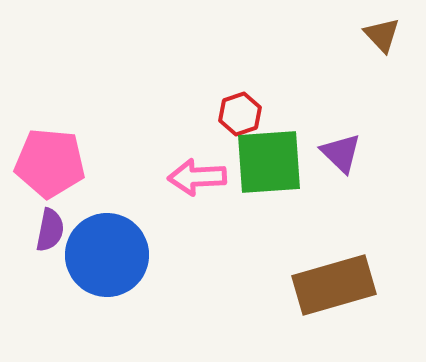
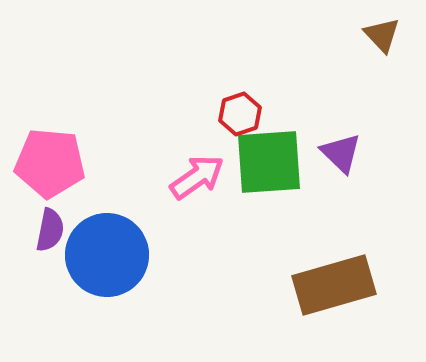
pink arrow: rotated 148 degrees clockwise
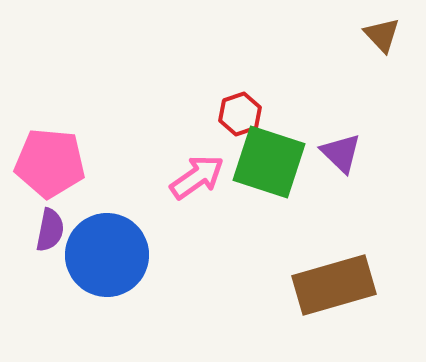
green square: rotated 22 degrees clockwise
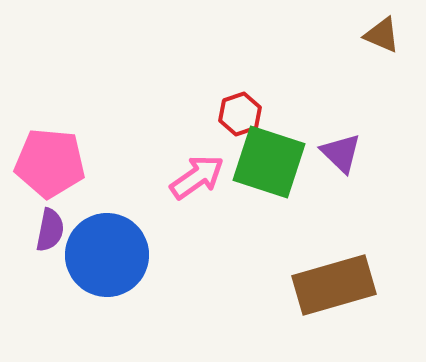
brown triangle: rotated 24 degrees counterclockwise
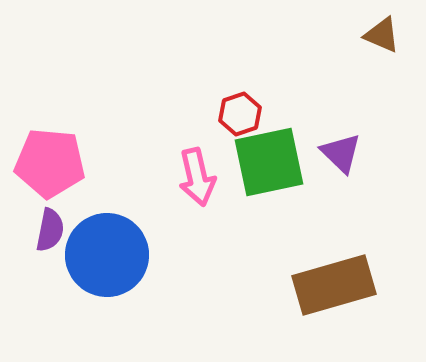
green square: rotated 30 degrees counterclockwise
pink arrow: rotated 112 degrees clockwise
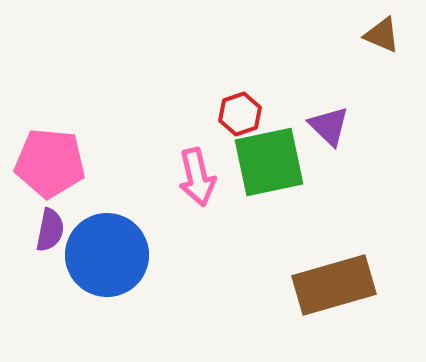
purple triangle: moved 12 px left, 27 px up
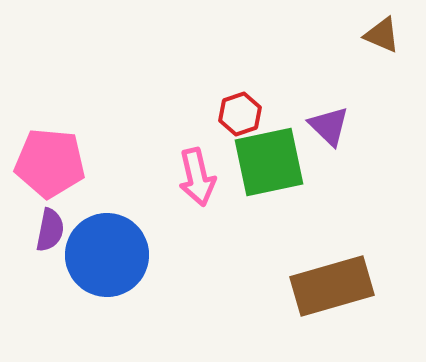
brown rectangle: moved 2 px left, 1 px down
